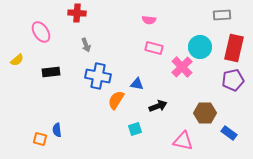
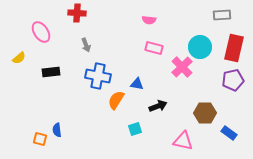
yellow semicircle: moved 2 px right, 2 px up
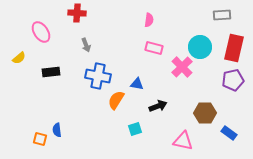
pink semicircle: rotated 88 degrees counterclockwise
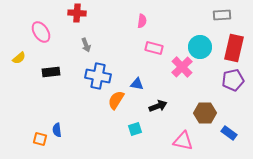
pink semicircle: moved 7 px left, 1 px down
